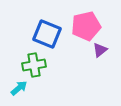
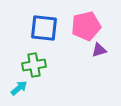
blue square: moved 3 px left, 6 px up; rotated 16 degrees counterclockwise
purple triangle: moved 1 px left; rotated 21 degrees clockwise
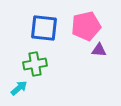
purple triangle: rotated 21 degrees clockwise
green cross: moved 1 px right, 1 px up
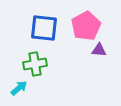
pink pentagon: rotated 16 degrees counterclockwise
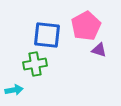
blue square: moved 3 px right, 7 px down
purple triangle: rotated 14 degrees clockwise
cyan arrow: moved 5 px left, 2 px down; rotated 30 degrees clockwise
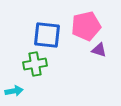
pink pentagon: rotated 16 degrees clockwise
cyan arrow: moved 1 px down
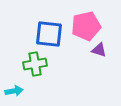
blue square: moved 2 px right, 1 px up
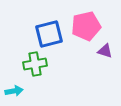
blue square: rotated 20 degrees counterclockwise
purple triangle: moved 6 px right, 1 px down
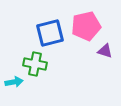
blue square: moved 1 px right, 1 px up
green cross: rotated 20 degrees clockwise
cyan arrow: moved 9 px up
